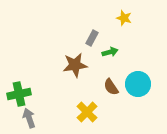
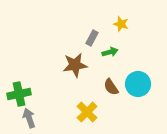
yellow star: moved 3 px left, 6 px down
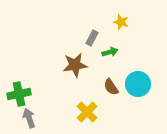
yellow star: moved 2 px up
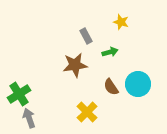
gray rectangle: moved 6 px left, 2 px up; rotated 56 degrees counterclockwise
green cross: rotated 20 degrees counterclockwise
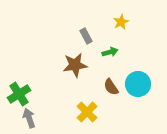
yellow star: rotated 28 degrees clockwise
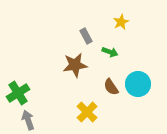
green arrow: rotated 35 degrees clockwise
green cross: moved 1 px left, 1 px up
gray arrow: moved 1 px left, 2 px down
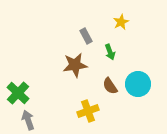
green arrow: rotated 49 degrees clockwise
brown semicircle: moved 1 px left, 1 px up
green cross: rotated 15 degrees counterclockwise
yellow cross: moved 1 px right, 1 px up; rotated 25 degrees clockwise
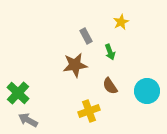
cyan circle: moved 9 px right, 7 px down
yellow cross: moved 1 px right
gray arrow: rotated 42 degrees counterclockwise
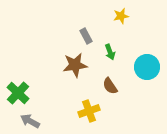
yellow star: moved 6 px up; rotated 14 degrees clockwise
cyan circle: moved 24 px up
gray arrow: moved 2 px right, 1 px down
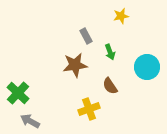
yellow cross: moved 2 px up
